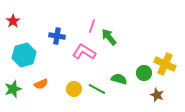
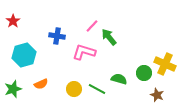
pink line: rotated 24 degrees clockwise
pink L-shape: rotated 15 degrees counterclockwise
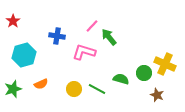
green semicircle: moved 2 px right
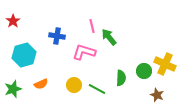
pink line: rotated 56 degrees counterclockwise
green circle: moved 2 px up
green semicircle: moved 1 px up; rotated 77 degrees clockwise
yellow circle: moved 4 px up
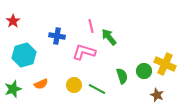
pink line: moved 1 px left
green semicircle: moved 1 px right, 2 px up; rotated 21 degrees counterclockwise
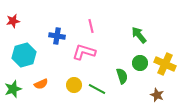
red star: rotated 24 degrees clockwise
green arrow: moved 30 px right, 2 px up
green circle: moved 4 px left, 8 px up
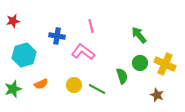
pink L-shape: moved 1 px left; rotated 20 degrees clockwise
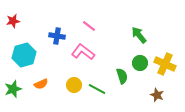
pink line: moved 2 px left; rotated 40 degrees counterclockwise
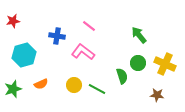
green circle: moved 2 px left
brown star: rotated 16 degrees counterclockwise
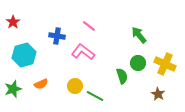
red star: moved 1 px down; rotated 24 degrees counterclockwise
yellow circle: moved 1 px right, 1 px down
green line: moved 2 px left, 7 px down
brown star: moved 1 px right, 1 px up; rotated 24 degrees clockwise
